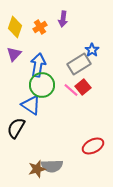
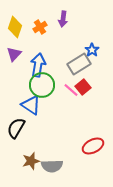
brown star: moved 6 px left, 8 px up
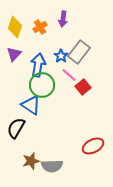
blue star: moved 31 px left, 6 px down
gray rectangle: moved 12 px up; rotated 20 degrees counterclockwise
pink line: moved 2 px left, 15 px up
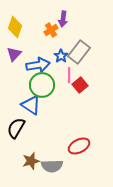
orange cross: moved 11 px right, 3 px down
blue arrow: rotated 70 degrees clockwise
pink line: rotated 49 degrees clockwise
red square: moved 3 px left, 2 px up
red ellipse: moved 14 px left
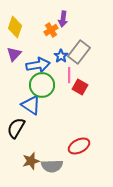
red square: moved 2 px down; rotated 21 degrees counterclockwise
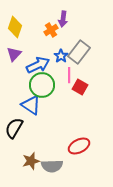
blue arrow: rotated 15 degrees counterclockwise
black semicircle: moved 2 px left
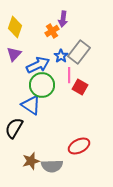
orange cross: moved 1 px right, 1 px down
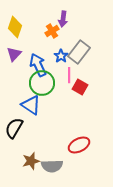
blue arrow: rotated 90 degrees counterclockwise
green circle: moved 2 px up
red ellipse: moved 1 px up
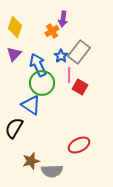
gray semicircle: moved 5 px down
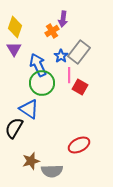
purple triangle: moved 5 px up; rotated 14 degrees counterclockwise
blue triangle: moved 2 px left, 4 px down
